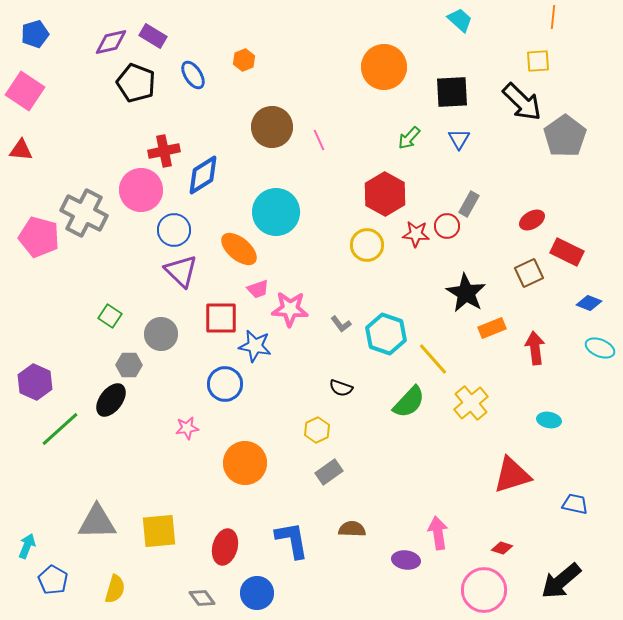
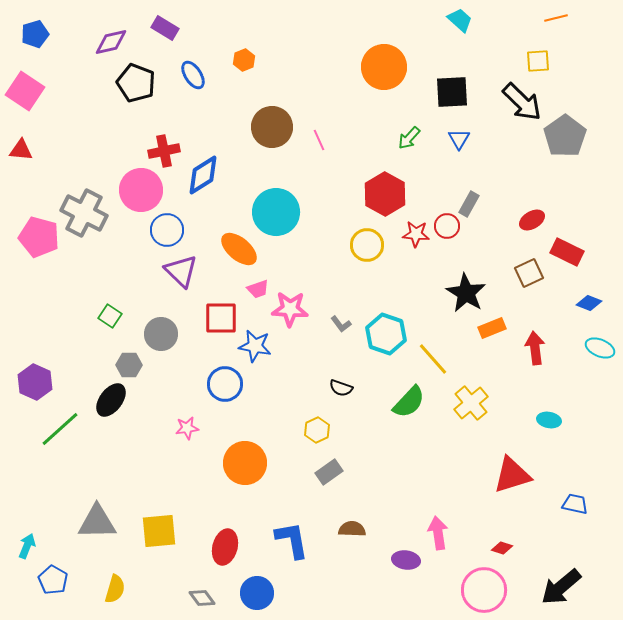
orange line at (553, 17): moved 3 px right, 1 px down; rotated 70 degrees clockwise
purple rectangle at (153, 36): moved 12 px right, 8 px up
blue circle at (174, 230): moved 7 px left
black arrow at (561, 581): moved 6 px down
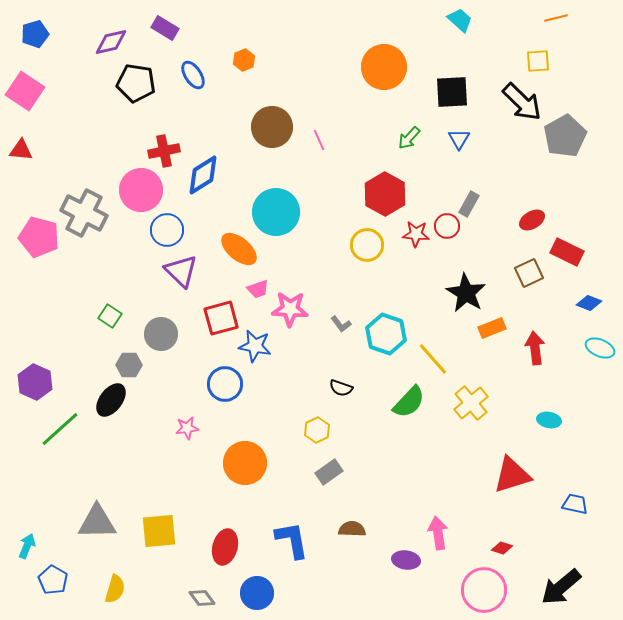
black pentagon at (136, 83): rotated 12 degrees counterclockwise
gray pentagon at (565, 136): rotated 6 degrees clockwise
red square at (221, 318): rotated 15 degrees counterclockwise
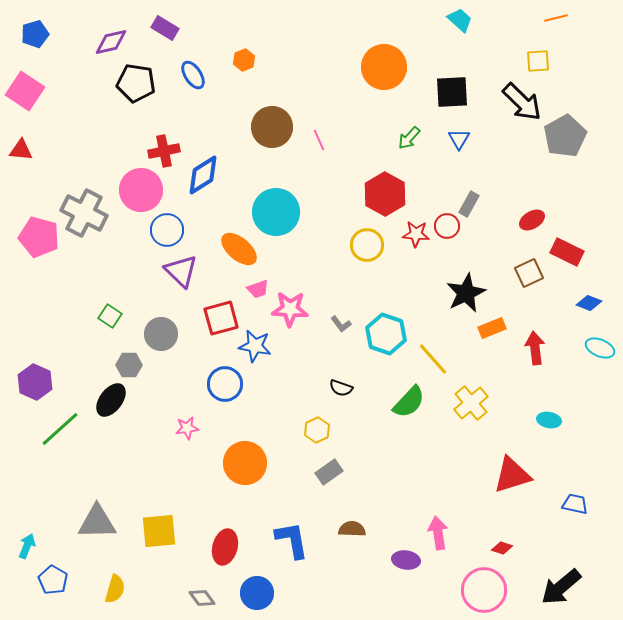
black star at (466, 293): rotated 15 degrees clockwise
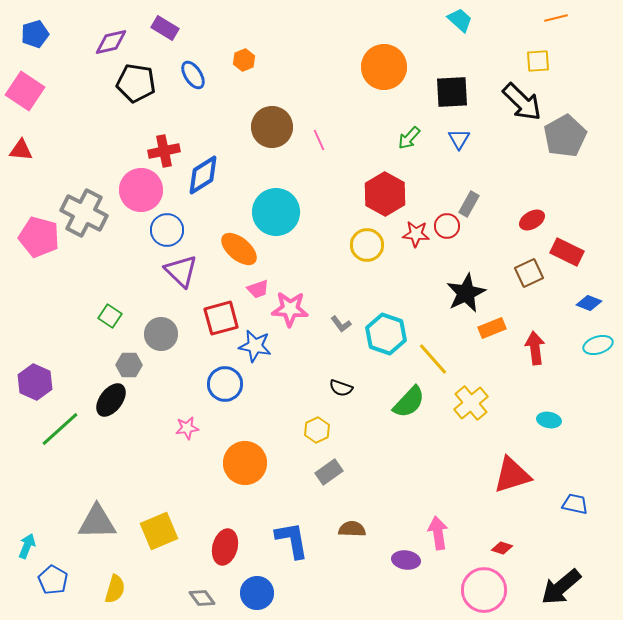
cyan ellipse at (600, 348): moved 2 px left, 3 px up; rotated 40 degrees counterclockwise
yellow square at (159, 531): rotated 18 degrees counterclockwise
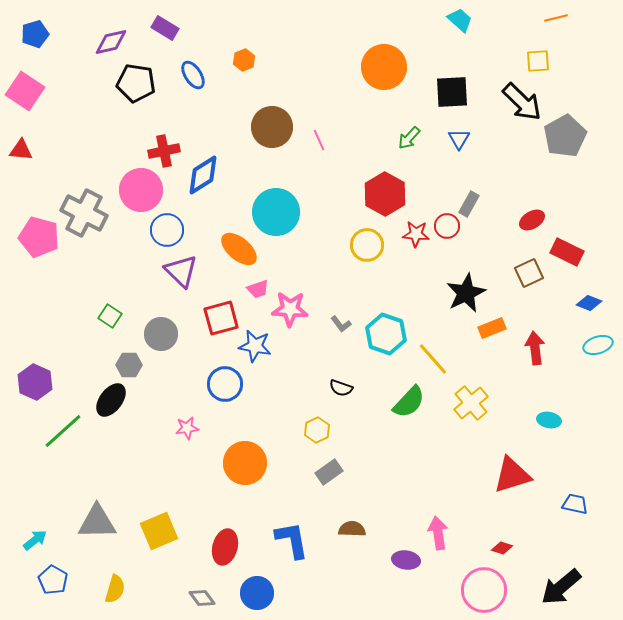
green line at (60, 429): moved 3 px right, 2 px down
cyan arrow at (27, 546): moved 8 px right, 6 px up; rotated 30 degrees clockwise
